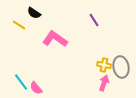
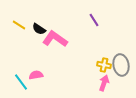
black semicircle: moved 5 px right, 16 px down
gray ellipse: moved 2 px up
pink semicircle: moved 13 px up; rotated 120 degrees clockwise
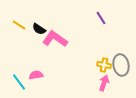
purple line: moved 7 px right, 2 px up
cyan line: moved 2 px left
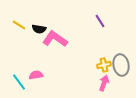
purple line: moved 1 px left, 3 px down
black semicircle: rotated 24 degrees counterclockwise
yellow cross: rotated 24 degrees counterclockwise
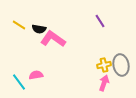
pink L-shape: moved 2 px left
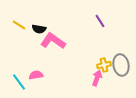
pink L-shape: moved 2 px down
pink arrow: moved 7 px left, 5 px up
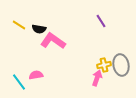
purple line: moved 1 px right
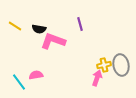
purple line: moved 21 px left, 3 px down; rotated 16 degrees clockwise
yellow line: moved 4 px left, 1 px down
pink L-shape: rotated 15 degrees counterclockwise
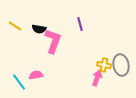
pink L-shape: rotated 90 degrees clockwise
yellow cross: rotated 24 degrees clockwise
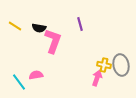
black semicircle: moved 1 px up
